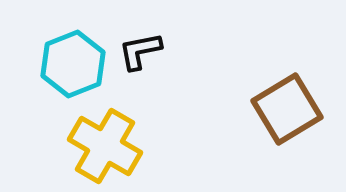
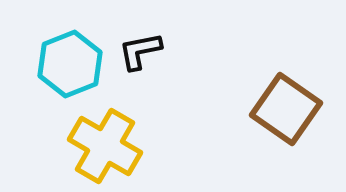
cyan hexagon: moved 3 px left
brown square: moved 1 px left; rotated 24 degrees counterclockwise
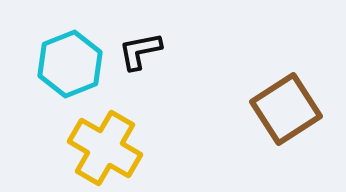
brown square: rotated 22 degrees clockwise
yellow cross: moved 2 px down
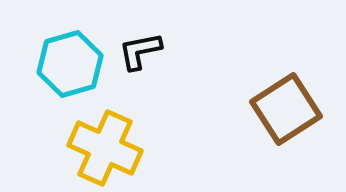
cyan hexagon: rotated 6 degrees clockwise
yellow cross: rotated 6 degrees counterclockwise
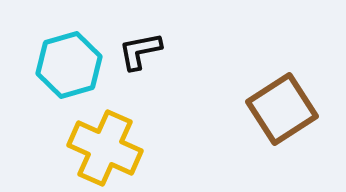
cyan hexagon: moved 1 px left, 1 px down
brown square: moved 4 px left
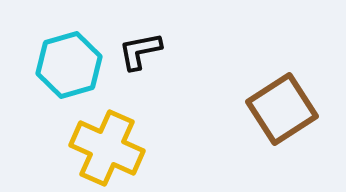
yellow cross: moved 2 px right
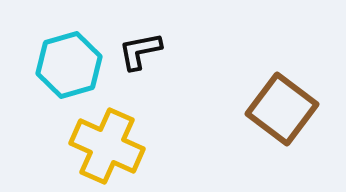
brown square: rotated 20 degrees counterclockwise
yellow cross: moved 2 px up
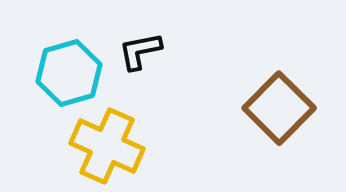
cyan hexagon: moved 8 px down
brown square: moved 3 px left, 1 px up; rotated 8 degrees clockwise
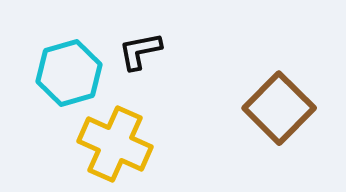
yellow cross: moved 8 px right, 2 px up
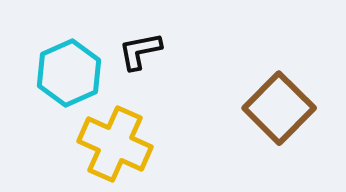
cyan hexagon: rotated 8 degrees counterclockwise
